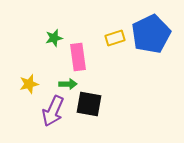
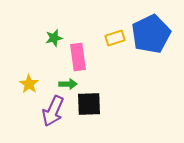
yellow star: rotated 24 degrees counterclockwise
black square: rotated 12 degrees counterclockwise
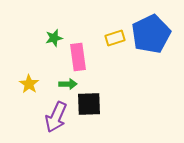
purple arrow: moved 3 px right, 6 px down
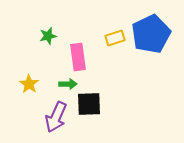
green star: moved 6 px left, 2 px up
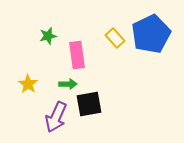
yellow rectangle: rotated 66 degrees clockwise
pink rectangle: moved 1 px left, 2 px up
yellow star: moved 1 px left
black square: rotated 8 degrees counterclockwise
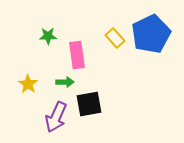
green star: rotated 12 degrees clockwise
green arrow: moved 3 px left, 2 px up
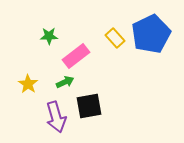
green star: moved 1 px right
pink rectangle: moved 1 px left, 1 px down; rotated 60 degrees clockwise
green arrow: rotated 24 degrees counterclockwise
black square: moved 2 px down
purple arrow: rotated 40 degrees counterclockwise
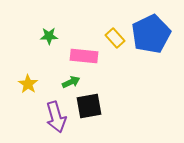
pink rectangle: moved 8 px right; rotated 44 degrees clockwise
green arrow: moved 6 px right
